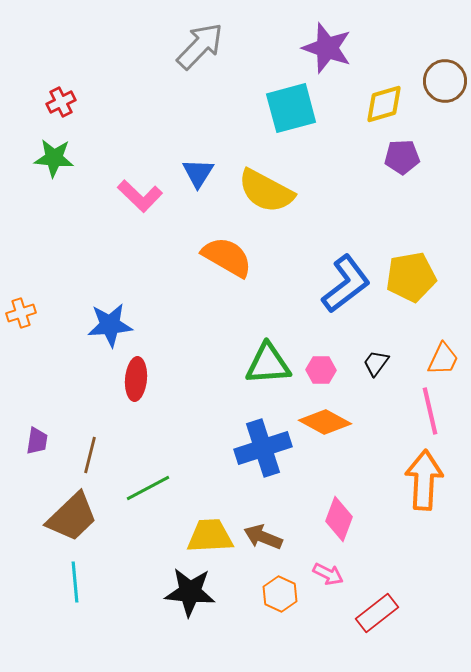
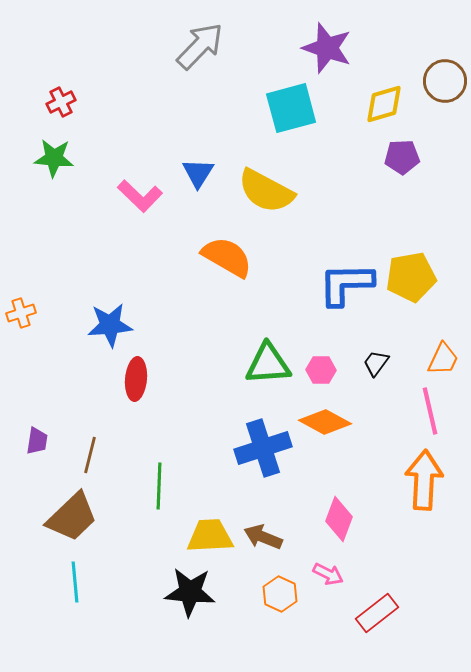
blue L-shape: rotated 144 degrees counterclockwise
green line: moved 11 px right, 2 px up; rotated 60 degrees counterclockwise
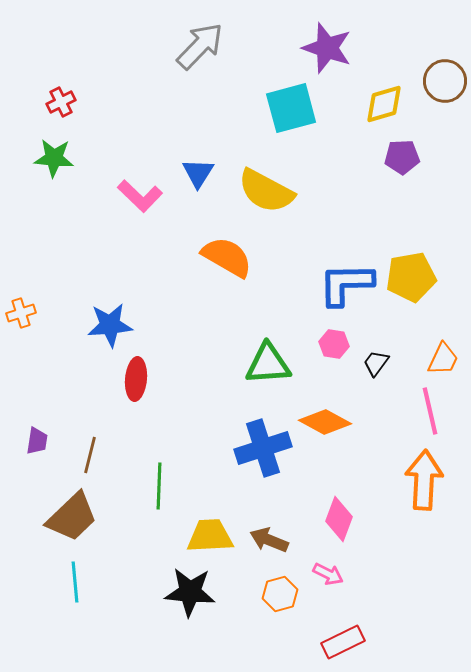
pink hexagon: moved 13 px right, 26 px up; rotated 8 degrees clockwise
brown arrow: moved 6 px right, 3 px down
orange hexagon: rotated 20 degrees clockwise
red rectangle: moved 34 px left, 29 px down; rotated 12 degrees clockwise
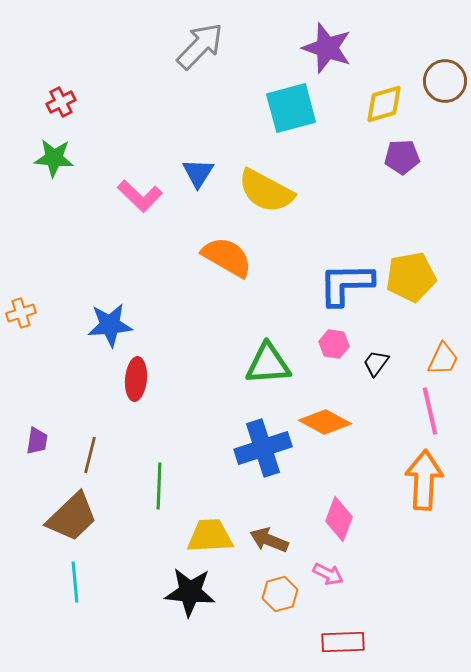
red rectangle: rotated 24 degrees clockwise
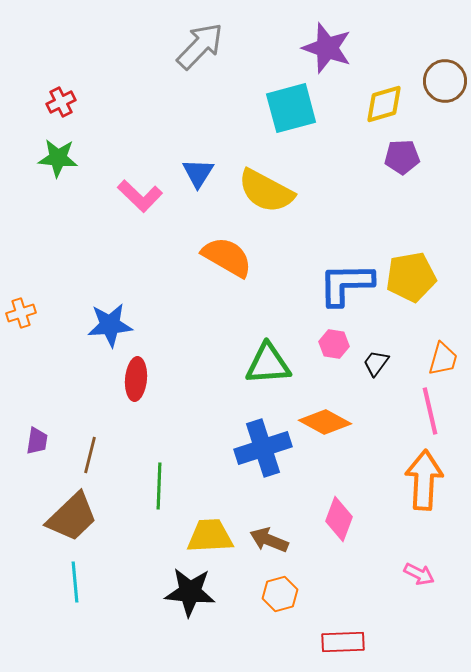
green star: moved 4 px right
orange trapezoid: rotated 9 degrees counterclockwise
pink arrow: moved 91 px right
